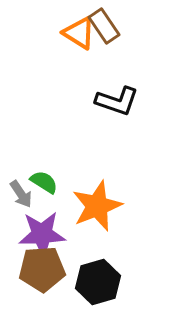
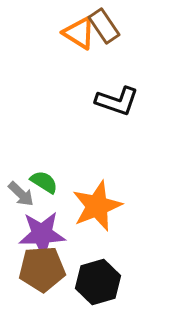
gray arrow: rotated 12 degrees counterclockwise
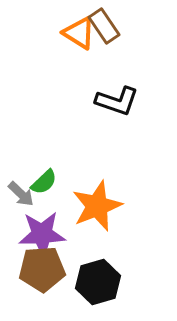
green semicircle: rotated 104 degrees clockwise
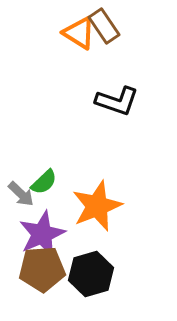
purple star: rotated 21 degrees counterclockwise
black hexagon: moved 7 px left, 8 px up
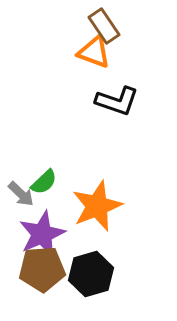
orange triangle: moved 15 px right, 19 px down; rotated 12 degrees counterclockwise
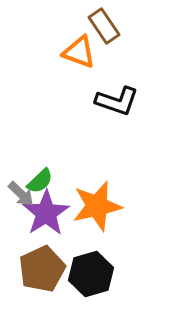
orange triangle: moved 15 px left
green semicircle: moved 4 px left, 1 px up
orange star: rotated 9 degrees clockwise
purple star: moved 4 px right, 21 px up; rotated 9 degrees counterclockwise
brown pentagon: rotated 21 degrees counterclockwise
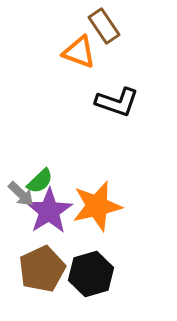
black L-shape: moved 1 px down
purple star: moved 3 px right, 2 px up
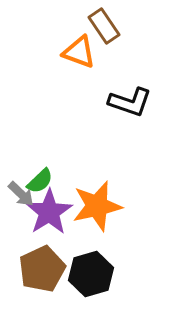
black L-shape: moved 13 px right
purple star: moved 1 px down
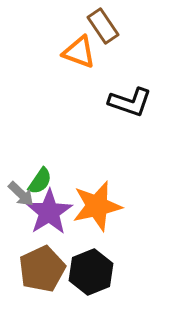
brown rectangle: moved 1 px left
green semicircle: rotated 12 degrees counterclockwise
black hexagon: moved 2 px up; rotated 6 degrees counterclockwise
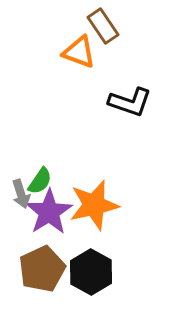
gray arrow: rotated 28 degrees clockwise
orange star: moved 3 px left, 1 px up
black hexagon: rotated 9 degrees counterclockwise
